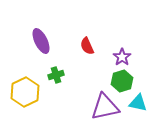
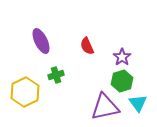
cyan triangle: rotated 42 degrees clockwise
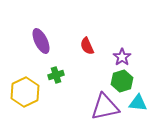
cyan triangle: rotated 48 degrees counterclockwise
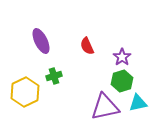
green cross: moved 2 px left, 1 px down
cyan triangle: rotated 18 degrees counterclockwise
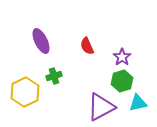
purple triangle: moved 4 px left; rotated 16 degrees counterclockwise
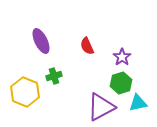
green hexagon: moved 1 px left, 2 px down
yellow hexagon: rotated 12 degrees counterclockwise
